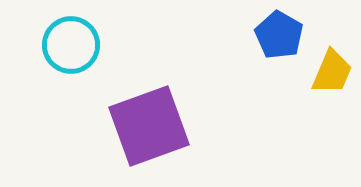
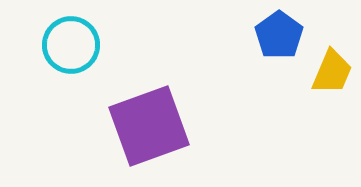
blue pentagon: rotated 6 degrees clockwise
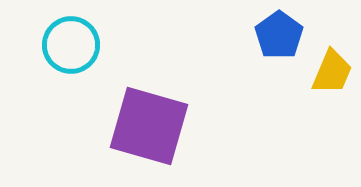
purple square: rotated 36 degrees clockwise
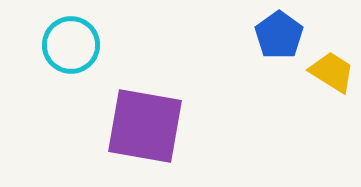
yellow trapezoid: rotated 81 degrees counterclockwise
purple square: moved 4 px left; rotated 6 degrees counterclockwise
